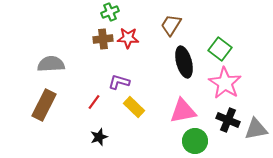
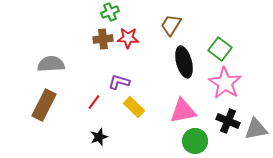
black cross: moved 1 px down
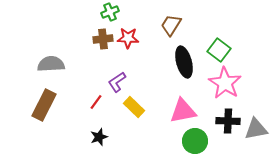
green square: moved 1 px left, 1 px down
purple L-shape: moved 2 px left; rotated 50 degrees counterclockwise
red line: moved 2 px right
black cross: rotated 20 degrees counterclockwise
